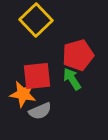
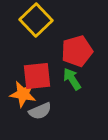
red pentagon: moved 1 px left, 4 px up
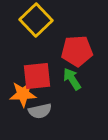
red pentagon: rotated 12 degrees clockwise
orange star: rotated 12 degrees counterclockwise
gray semicircle: rotated 10 degrees clockwise
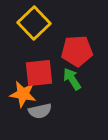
yellow square: moved 2 px left, 3 px down
red square: moved 2 px right, 3 px up
orange star: rotated 12 degrees clockwise
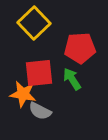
red pentagon: moved 3 px right, 3 px up
gray semicircle: rotated 40 degrees clockwise
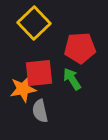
orange star: moved 5 px up; rotated 20 degrees counterclockwise
gray semicircle: rotated 50 degrees clockwise
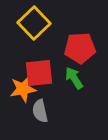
green arrow: moved 2 px right, 1 px up
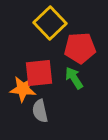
yellow square: moved 16 px right
orange star: rotated 16 degrees clockwise
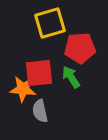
yellow square: rotated 28 degrees clockwise
green arrow: moved 3 px left, 1 px up
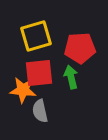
yellow square: moved 14 px left, 13 px down
green arrow: rotated 20 degrees clockwise
orange star: moved 1 px down
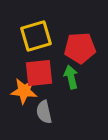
orange star: moved 1 px right, 1 px down
gray semicircle: moved 4 px right, 1 px down
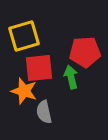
yellow square: moved 12 px left
red pentagon: moved 5 px right, 4 px down
red square: moved 5 px up
orange star: rotated 12 degrees clockwise
